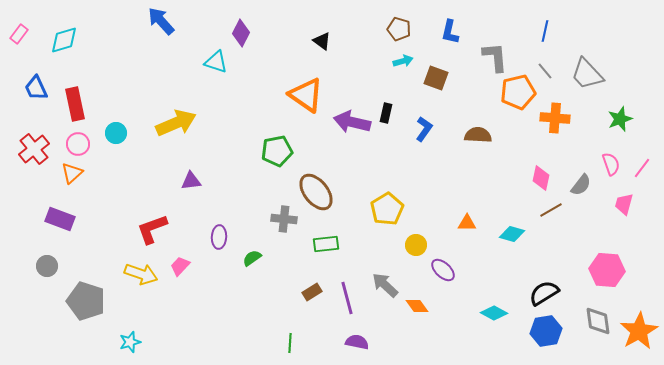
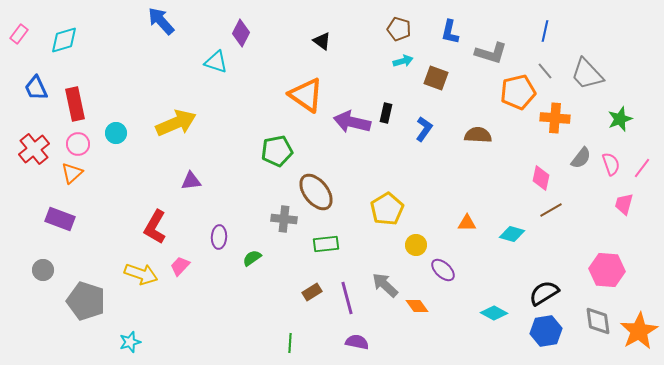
gray L-shape at (495, 57): moved 4 px left, 4 px up; rotated 112 degrees clockwise
gray semicircle at (581, 185): moved 27 px up
red L-shape at (152, 229): moved 3 px right, 2 px up; rotated 40 degrees counterclockwise
gray circle at (47, 266): moved 4 px left, 4 px down
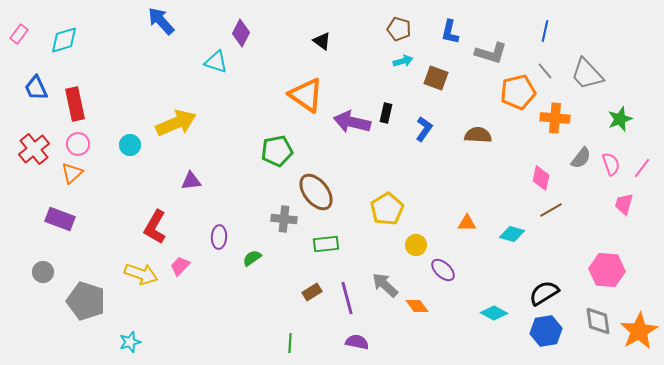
cyan circle at (116, 133): moved 14 px right, 12 px down
gray circle at (43, 270): moved 2 px down
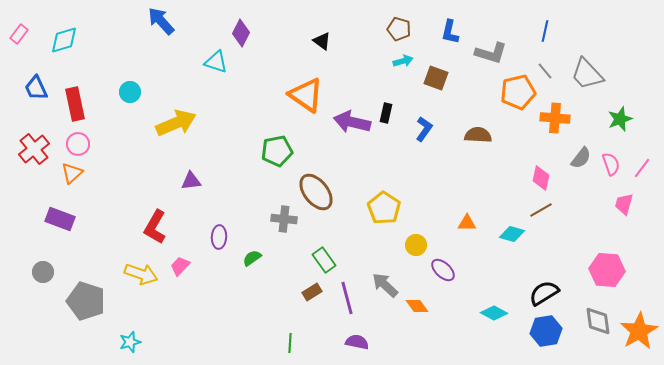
cyan circle at (130, 145): moved 53 px up
yellow pentagon at (387, 209): moved 3 px left, 1 px up; rotated 8 degrees counterclockwise
brown line at (551, 210): moved 10 px left
green rectangle at (326, 244): moved 2 px left, 16 px down; rotated 60 degrees clockwise
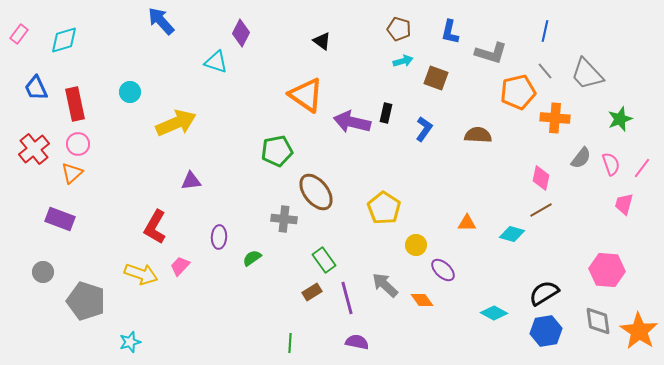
orange diamond at (417, 306): moved 5 px right, 6 px up
orange star at (639, 331): rotated 9 degrees counterclockwise
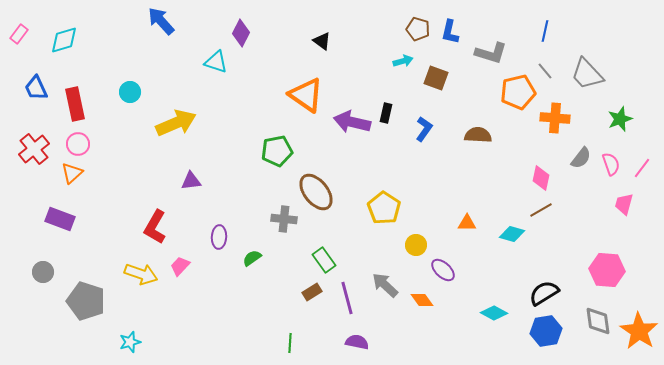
brown pentagon at (399, 29): moved 19 px right
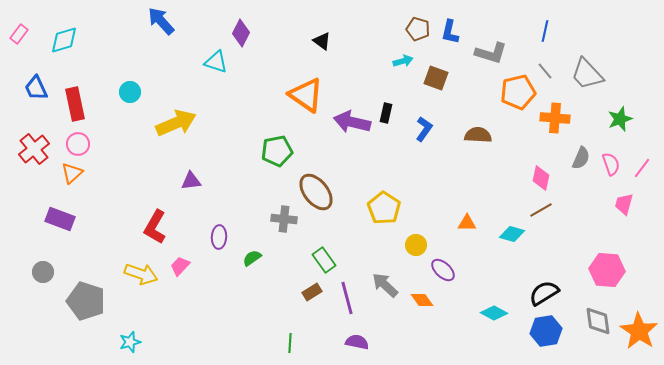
gray semicircle at (581, 158): rotated 15 degrees counterclockwise
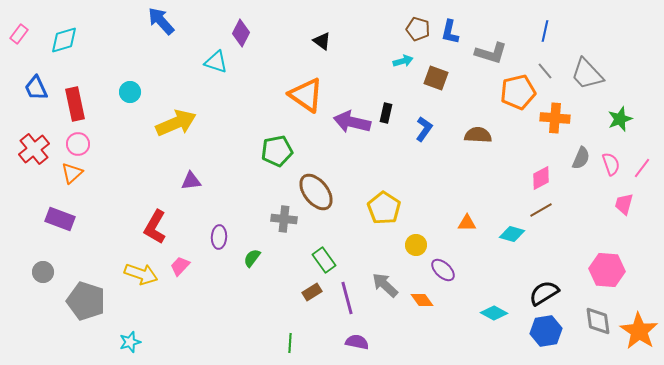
pink diamond at (541, 178): rotated 50 degrees clockwise
green semicircle at (252, 258): rotated 18 degrees counterclockwise
